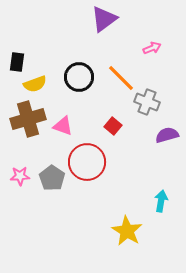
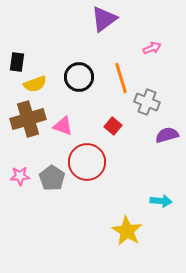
orange line: rotated 28 degrees clockwise
cyan arrow: rotated 85 degrees clockwise
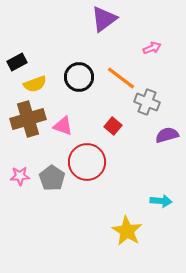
black rectangle: rotated 54 degrees clockwise
orange line: rotated 36 degrees counterclockwise
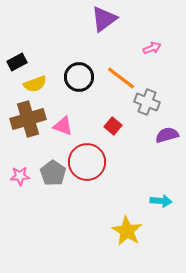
gray pentagon: moved 1 px right, 5 px up
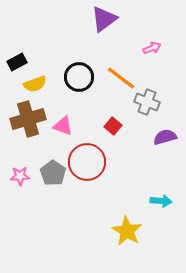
purple semicircle: moved 2 px left, 2 px down
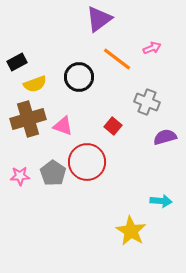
purple triangle: moved 5 px left
orange line: moved 4 px left, 19 px up
yellow star: moved 4 px right
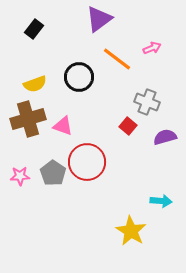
black rectangle: moved 17 px right, 33 px up; rotated 24 degrees counterclockwise
red square: moved 15 px right
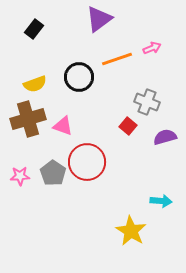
orange line: rotated 56 degrees counterclockwise
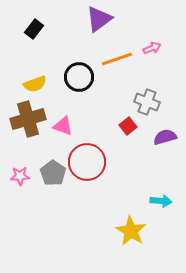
red square: rotated 12 degrees clockwise
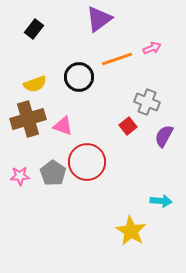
purple semicircle: moved 1 px left, 1 px up; rotated 45 degrees counterclockwise
